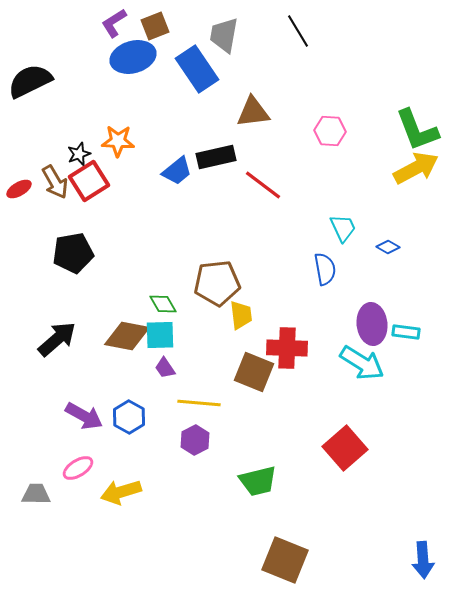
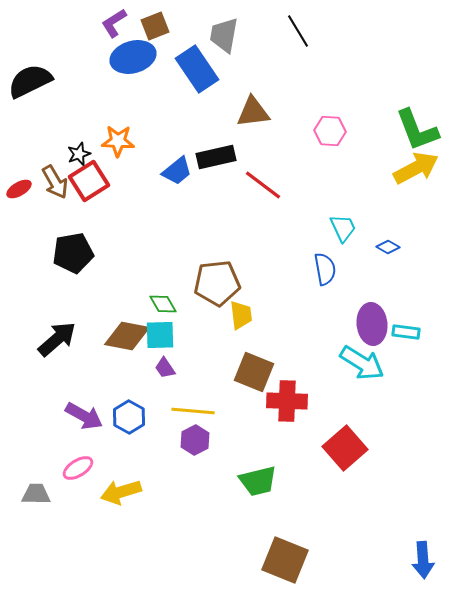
red cross at (287, 348): moved 53 px down
yellow line at (199, 403): moved 6 px left, 8 px down
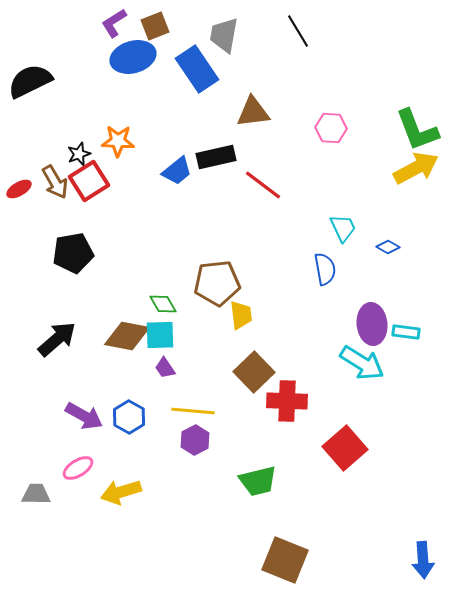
pink hexagon at (330, 131): moved 1 px right, 3 px up
brown square at (254, 372): rotated 24 degrees clockwise
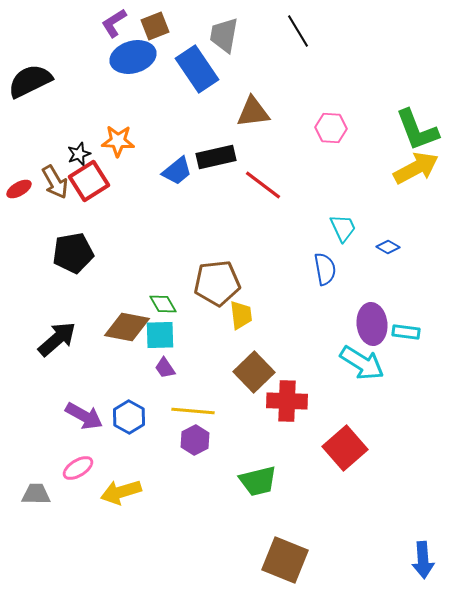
brown diamond at (127, 336): moved 9 px up
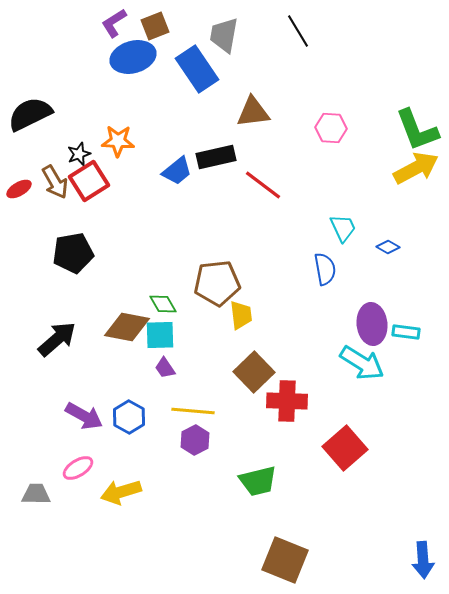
black semicircle at (30, 81): moved 33 px down
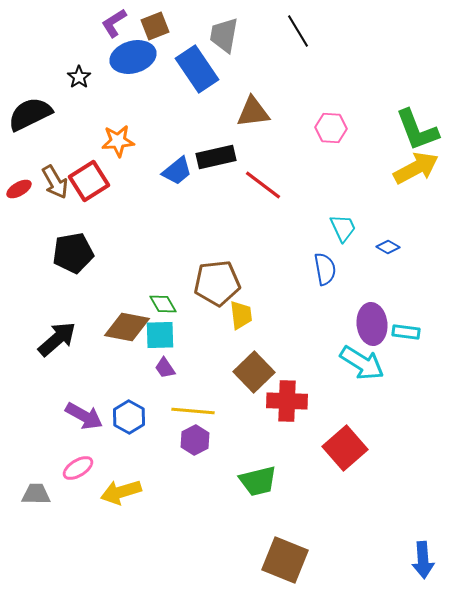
orange star at (118, 141): rotated 8 degrees counterclockwise
black star at (79, 154): moved 77 px up; rotated 15 degrees counterclockwise
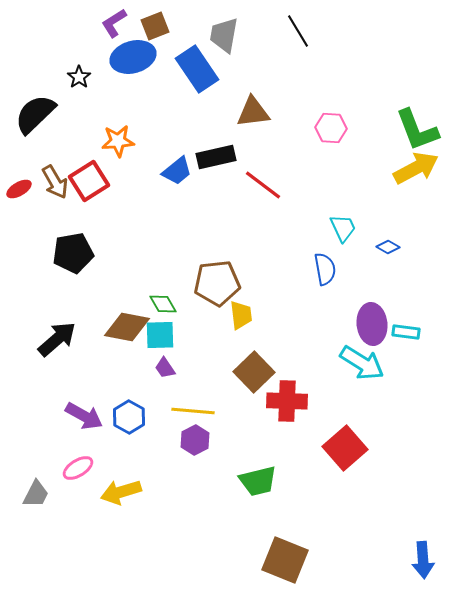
black semicircle at (30, 114): moved 5 px right; rotated 18 degrees counterclockwise
gray trapezoid at (36, 494): rotated 116 degrees clockwise
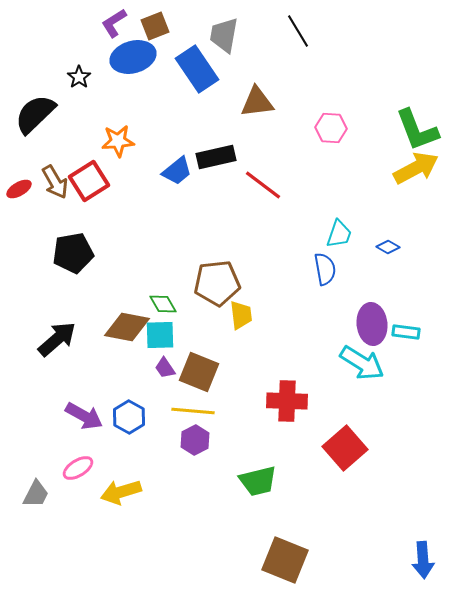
brown triangle at (253, 112): moved 4 px right, 10 px up
cyan trapezoid at (343, 228): moved 4 px left, 6 px down; rotated 44 degrees clockwise
brown square at (254, 372): moved 55 px left; rotated 24 degrees counterclockwise
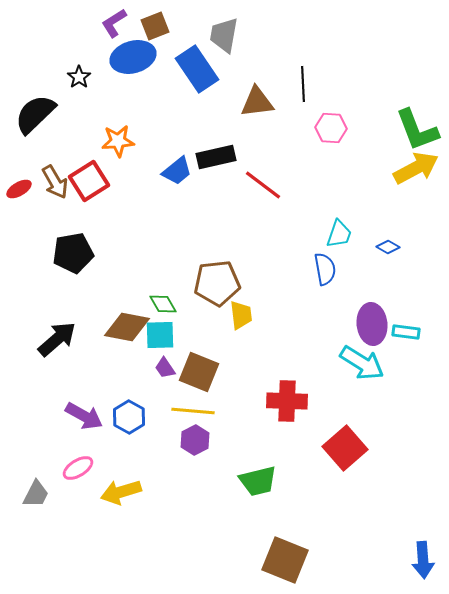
black line at (298, 31): moved 5 px right, 53 px down; rotated 28 degrees clockwise
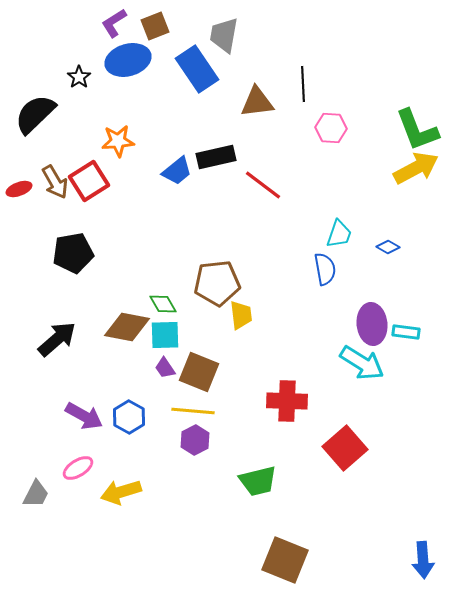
blue ellipse at (133, 57): moved 5 px left, 3 px down
red ellipse at (19, 189): rotated 10 degrees clockwise
cyan square at (160, 335): moved 5 px right
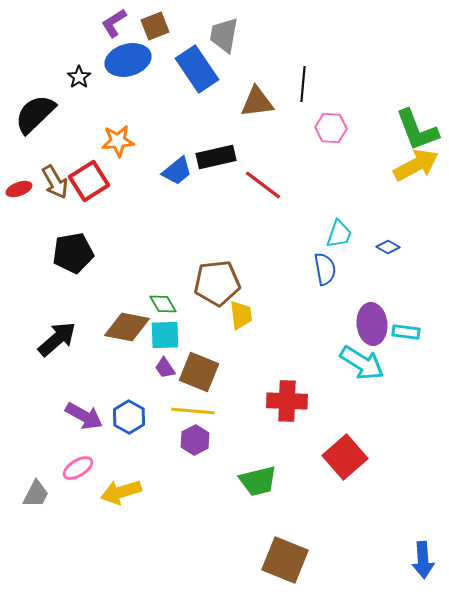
black line at (303, 84): rotated 8 degrees clockwise
yellow arrow at (416, 168): moved 3 px up
red square at (345, 448): moved 9 px down
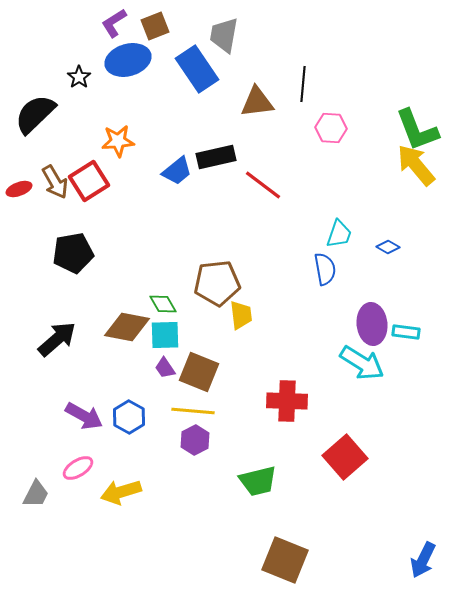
yellow arrow at (416, 165): rotated 102 degrees counterclockwise
blue arrow at (423, 560): rotated 30 degrees clockwise
